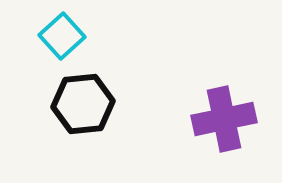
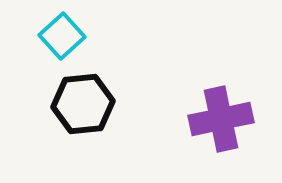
purple cross: moved 3 px left
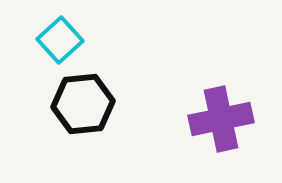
cyan square: moved 2 px left, 4 px down
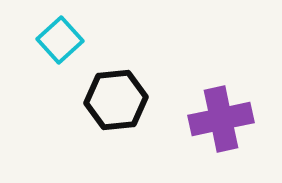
black hexagon: moved 33 px right, 4 px up
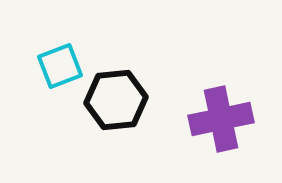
cyan square: moved 26 px down; rotated 21 degrees clockwise
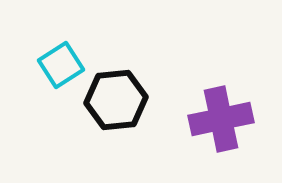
cyan square: moved 1 px right, 1 px up; rotated 12 degrees counterclockwise
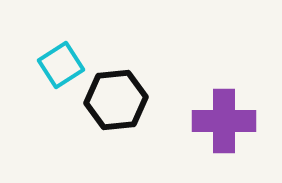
purple cross: moved 3 px right, 2 px down; rotated 12 degrees clockwise
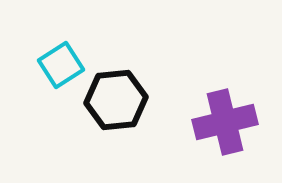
purple cross: moved 1 px right, 1 px down; rotated 14 degrees counterclockwise
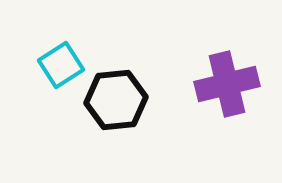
purple cross: moved 2 px right, 38 px up
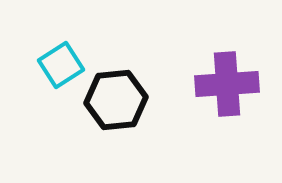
purple cross: rotated 10 degrees clockwise
